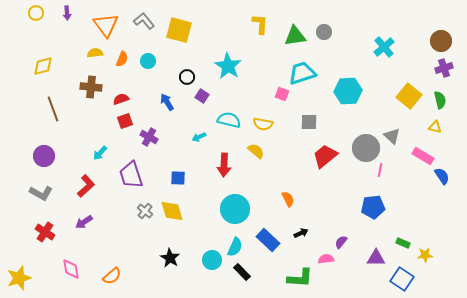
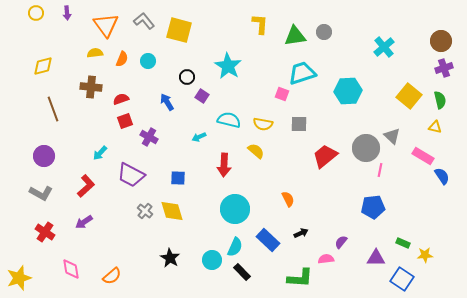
gray square at (309, 122): moved 10 px left, 2 px down
purple trapezoid at (131, 175): rotated 44 degrees counterclockwise
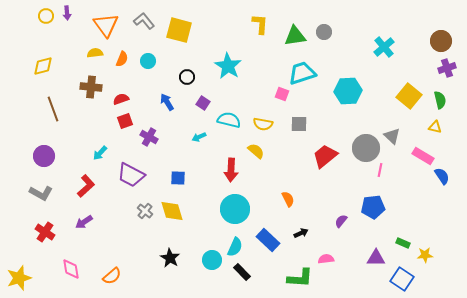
yellow circle at (36, 13): moved 10 px right, 3 px down
purple cross at (444, 68): moved 3 px right
purple square at (202, 96): moved 1 px right, 7 px down
red arrow at (224, 165): moved 7 px right, 5 px down
purple semicircle at (341, 242): moved 21 px up
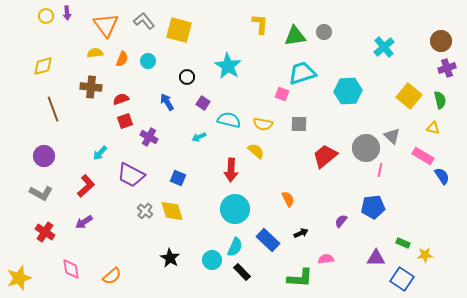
yellow triangle at (435, 127): moved 2 px left, 1 px down
blue square at (178, 178): rotated 21 degrees clockwise
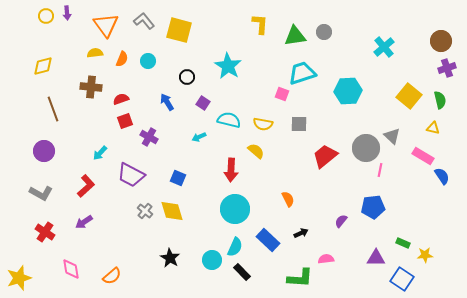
purple circle at (44, 156): moved 5 px up
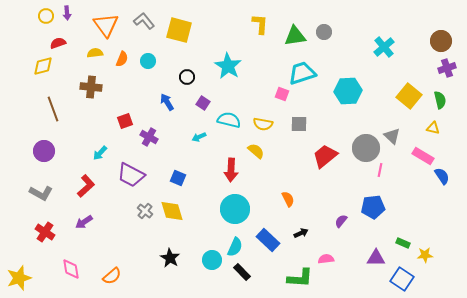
red semicircle at (121, 99): moved 63 px left, 56 px up
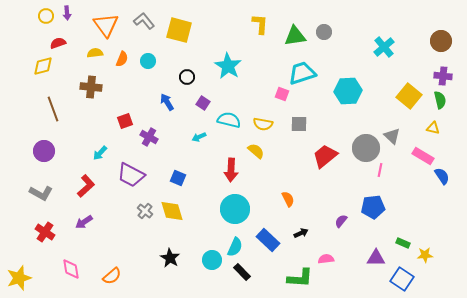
purple cross at (447, 68): moved 4 px left, 8 px down; rotated 24 degrees clockwise
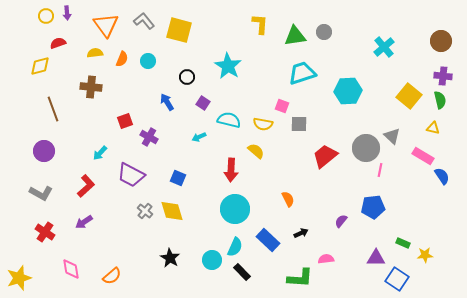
yellow diamond at (43, 66): moved 3 px left
pink square at (282, 94): moved 12 px down
blue square at (402, 279): moved 5 px left
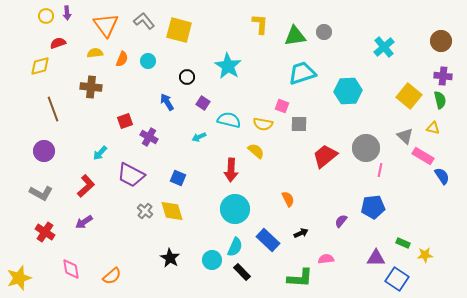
gray triangle at (392, 136): moved 13 px right
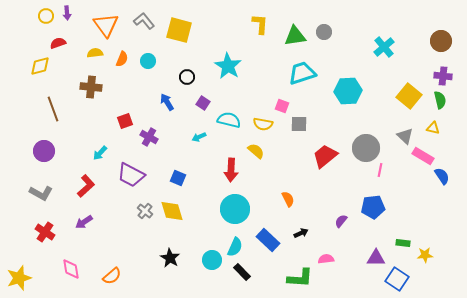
green rectangle at (403, 243): rotated 16 degrees counterclockwise
